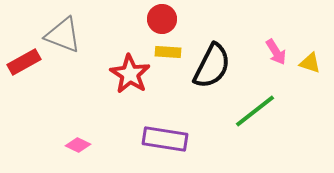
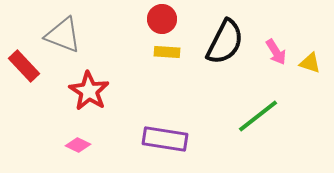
yellow rectangle: moved 1 px left
red rectangle: moved 4 px down; rotated 76 degrees clockwise
black semicircle: moved 13 px right, 24 px up
red star: moved 41 px left, 17 px down
green line: moved 3 px right, 5 px down
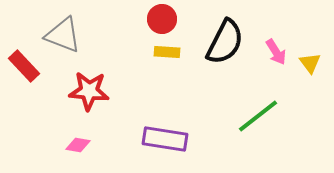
yellow triangle: rotated 35 degrees clockwise
red star: rotated 27 degrees counterclockwise
pink diamond: rotated 15 degrees counterclockwise
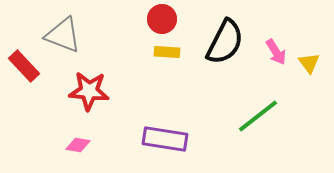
yellow triangle: moved 1 px left
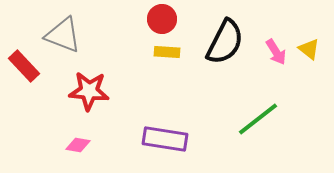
yellow triangle: moved 14 px up; rotated 15 degrees counterclockwise
green line: moved 3 px down
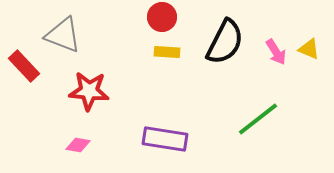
red circle: moved 2 px up
yellow triangle: rotated 15 degrees counterclockwise
